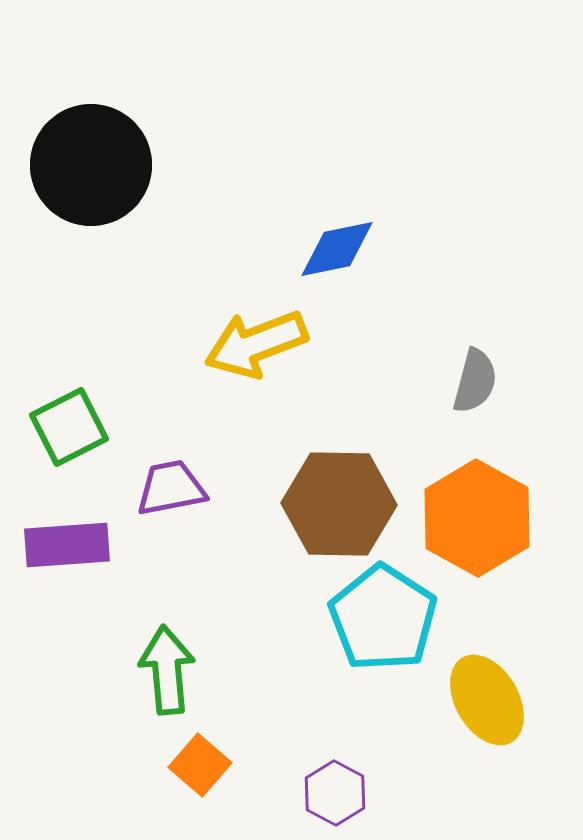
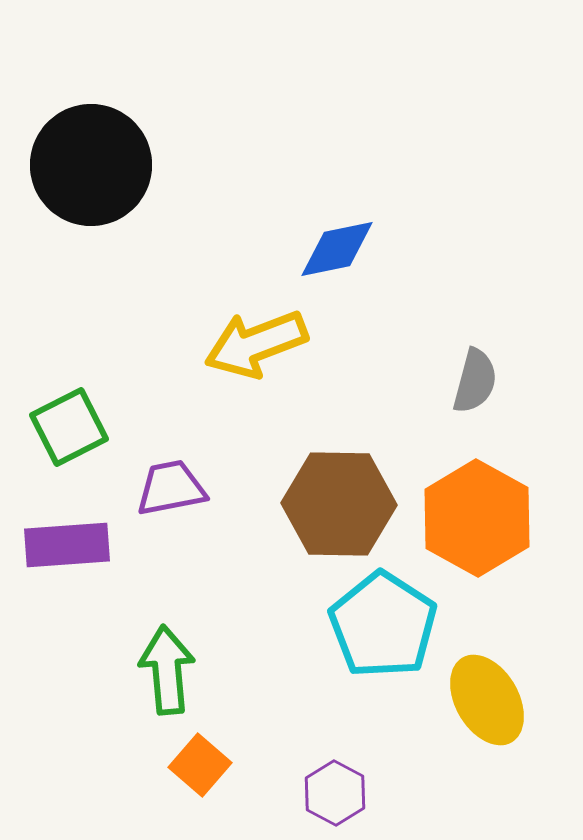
cyan pentagon: moved 7 px down
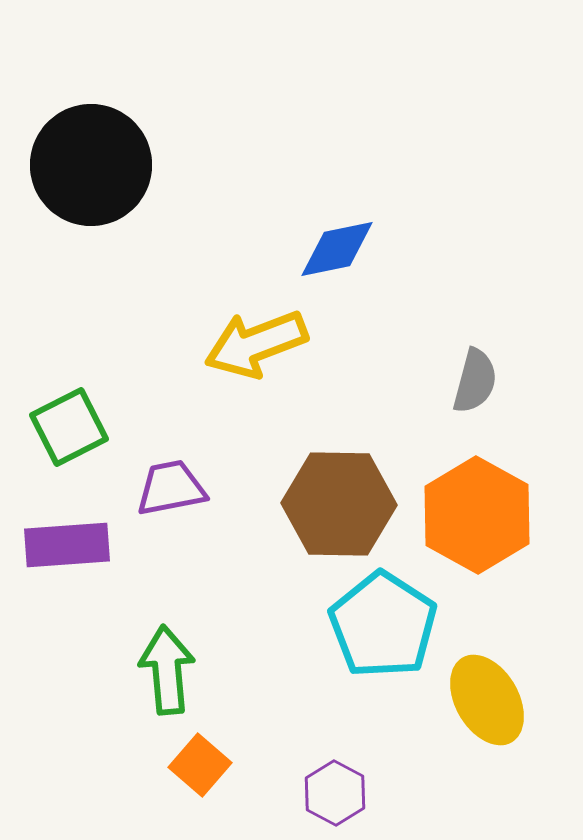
orange hexagon: moved 3 px up
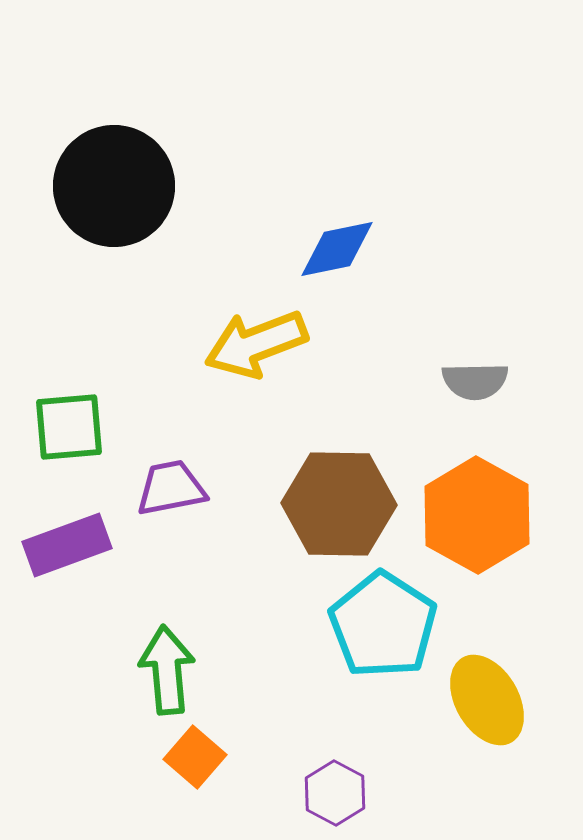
black circle: moved 23 px right, 21 px down
gray semicircle: rotated 74 degrees clockwise
green square: rotated 22 degrees clockwise
purple rectangle: rotated 16 degrees counterclockwise
orange square: moved 5 px left, 8 px up
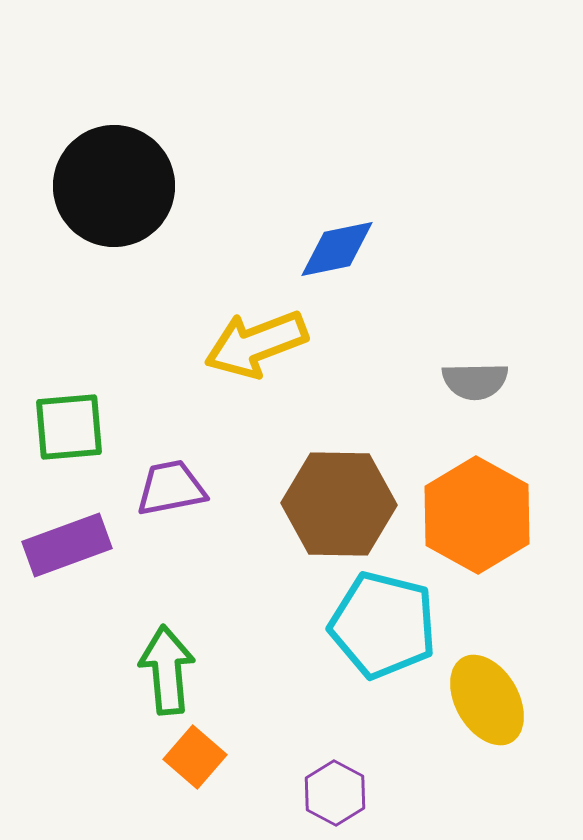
cyan pentagon: rotated 19 degrees counterclockwise
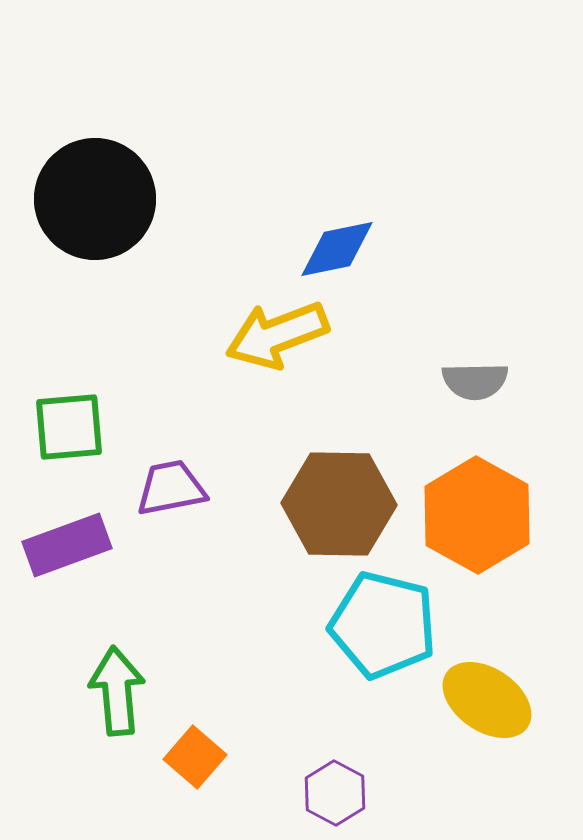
black circle: moved 19 px left, 13 px down
yellow arrow: moved 21 px right, 9 px up
green arrow: moved 50 px left, 21 px down
yellow ellipse: rotated 26 degrees counterclockwise
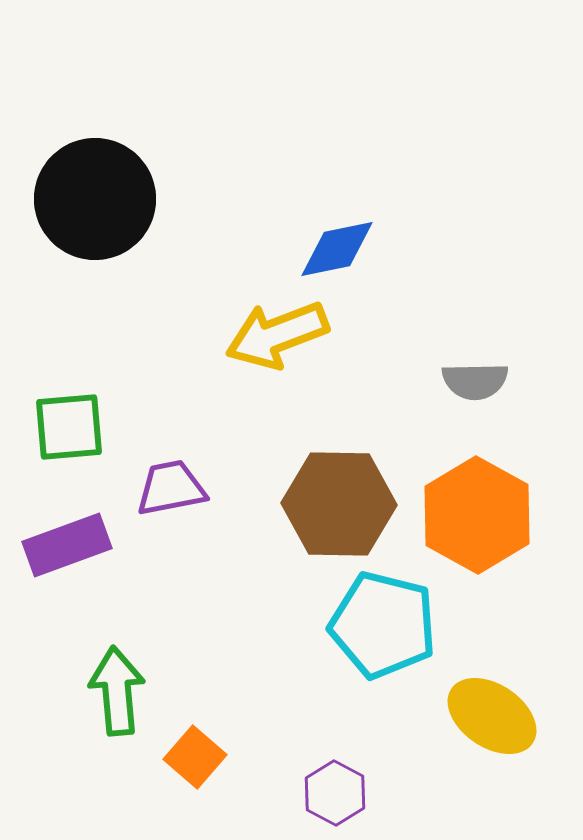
yellow ellipse: moved 5 px right, 16 px down
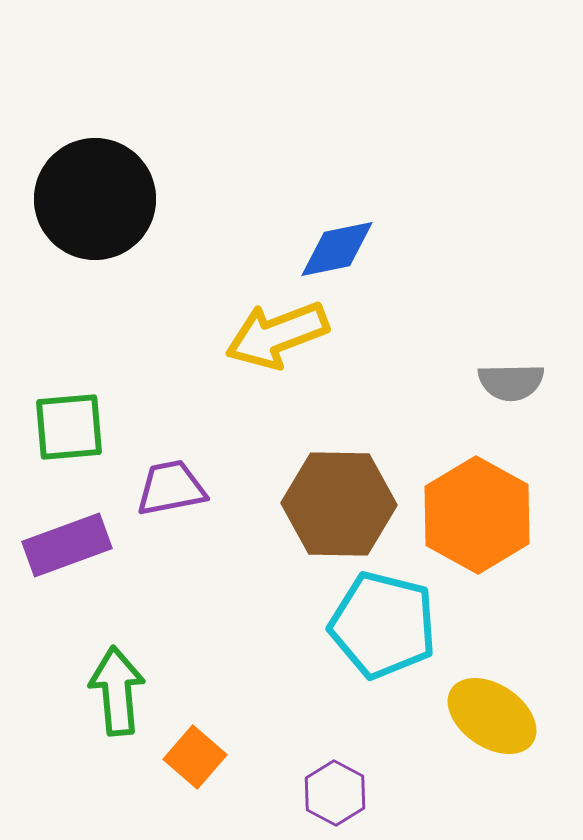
gray semicircle: moved 36 px right, 1 px down
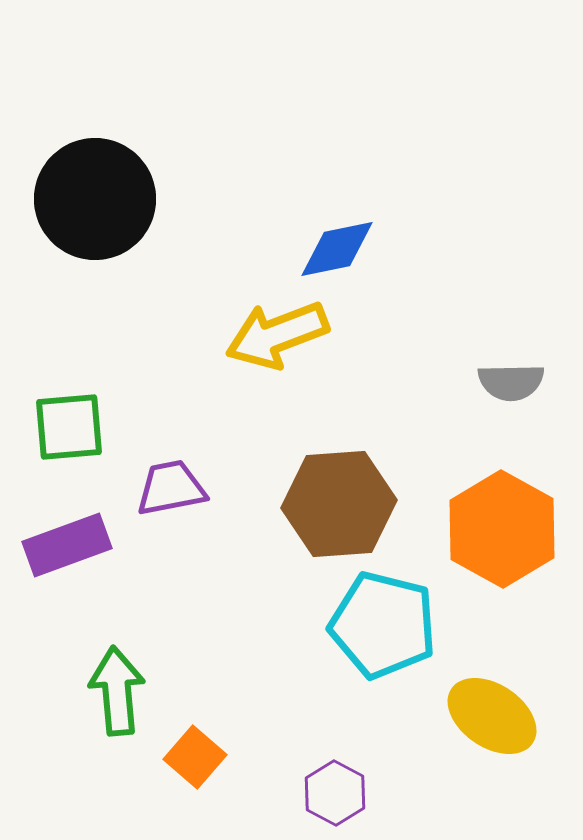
brown hexagon: rotated 5 degrees counterclockwise
orange hexagon: moved 25 px right, 14 px down
